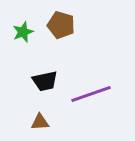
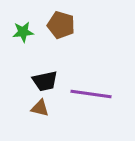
green star: rotated 15 degrees clockwise
purple line: rotated 27 degrees clockwise
brown triangle: moved 14 px up; rotated 18 degrees clockwise
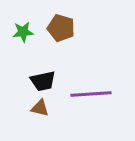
brown pentagon: moved 3 px down
black trapezoid: moved 2 px left
purple line: rotated 12 degrees counterclockwise
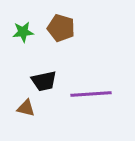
black trapezoid: moved 1 px right
brown triangle: moved 14 px left
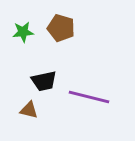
purple line: moved 2 px left, 3 px down; rotated 18 degrees clockwise
brown triangle: moved 3 px right, 2 px down
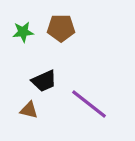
brown pentagon: rotated 16 degrees counterclockwise
black trapezoid: rotated 12 degrees counterclockwise
purple line: moved 7 px down; rotated 24 degrees clockwise
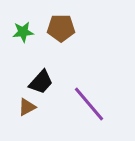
black trapezoid: moved 3 px left, 1 px down; rotated 24 degrees counterclockwise
purple line: rotated 12 degrees clockwise
brown triangle: moved 2 px left, 3 px up; rotated 42 degrees counterclockwise
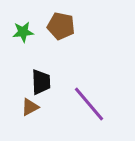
brown pentagon: moved 2 px up; rotated 12 degrees clockwise
black trapezoid: rotated 44 degrees counterclockwise
brown triangle: moved 3 px right
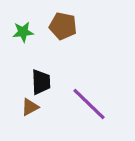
brown pentagon: moved 2 px right
purple line: rotated 6 degrees counterclockwise
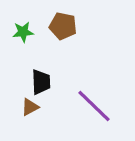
purple line: moved 5 px right, 2 px down
